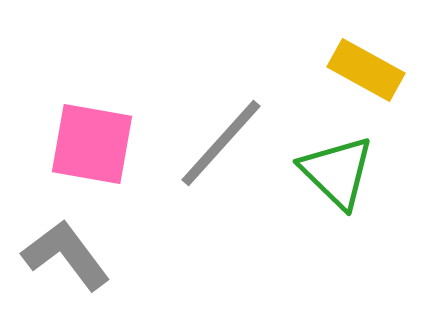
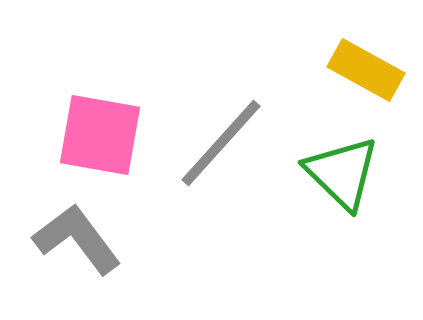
pink square: moved 8 px right, 9 px up
green triangle: moved 5 px right, 1 px down
gray L-shape: moved 11 px right, 16 px up
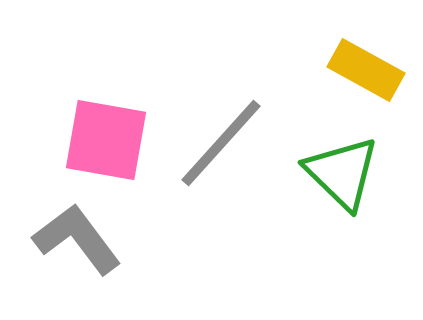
pink square: moved 6 px right, 5 px down
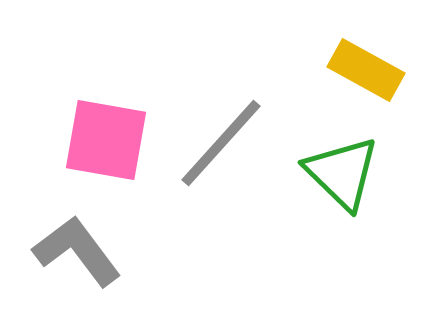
gray L-shape: moved 12 px down
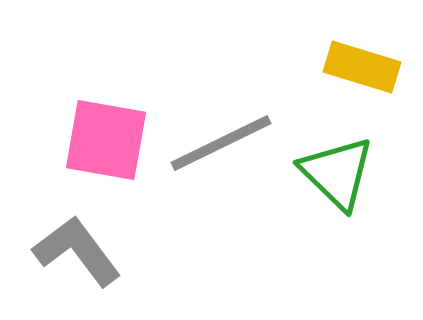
yellow rectangle: moved 4 px left, 3 px up; rotated 12 degrees counterclockwise
gray line: rotated 22 degrees clockwise
green triangle: moved 5 px left
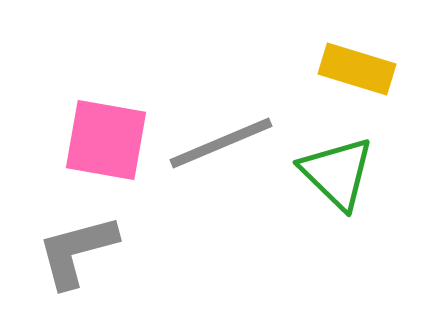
yellow rectangle: moved 5 px left, 2 px down
gray line: rotated 3 degrees clockwise
gray L-shape: rotated 68 degrees counterclockwise
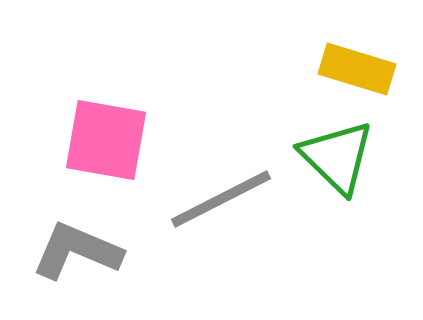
gray line: moved 56 px down; rotated 4 degrees counterclockwise
green triangle: moved 16 px up
gray L-shape: rotated 38 degrees clockwise
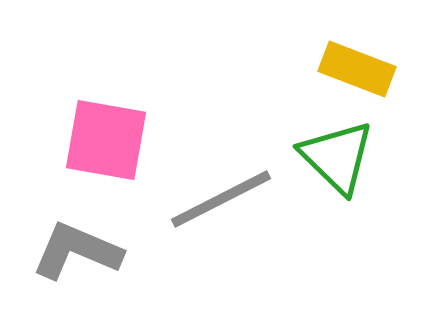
yellow rectangle: rotated 4 degrees clockwise
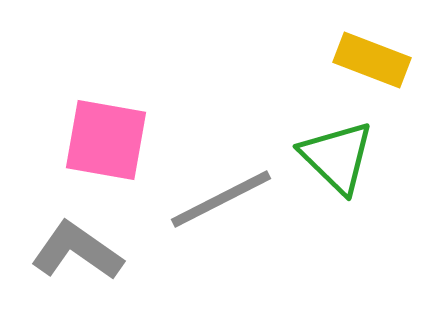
yellow rectangle: moved 15 px right, 9 px up
gray L-shape: rotated 12 degrees clockwise
